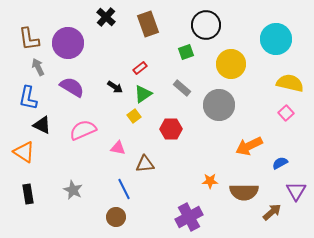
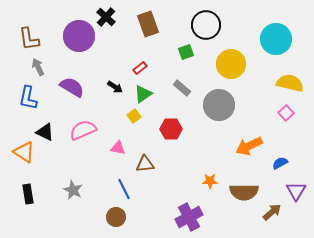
purple circle: moved 11 px right, 7 px up
black triangle: moved 3 px right, 7 px down
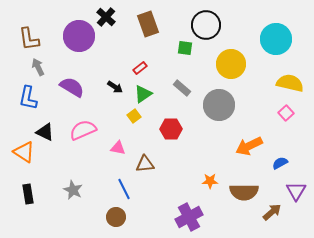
green square: moved 1 px left, 4 px up; rotated 28 degrees clockwise
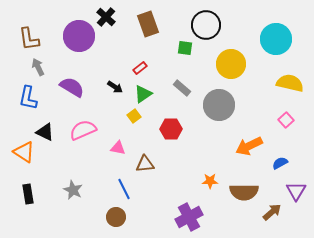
pink square: moved 7 px down
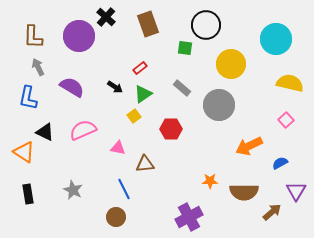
brown L-shape: moved 4 px right, 2 px up; rotated 10 degrees clockwise
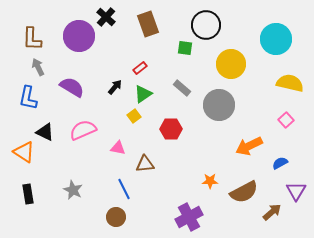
brown L-shape: moved 1 px left, 2 px down
black arrow: rotated 84 degrees counterclockwise
brown semicircle: rotated 28 degrees counterclockwise
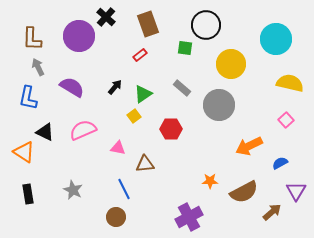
red rectangle: moved 13 px up
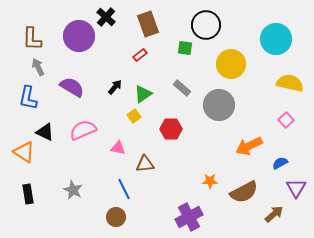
purple triangle: moved 3 px up
brown arrow: moved 2 px right, 2 px down
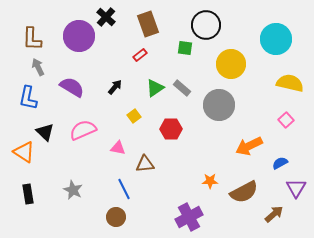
green triangle: moved 12 px right, 6 px up
black triangle: rotated 18 degrees clockwise
